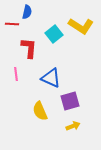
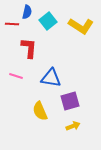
cyan square: moved 6 px left, 13 px up
pink line: moved 2 px down; rotated 64 degrees counterclockwise
blue triangle: rotated 15 degrees counterclockwise
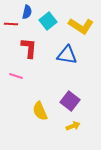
red line: moved 1 px left
blue triangle: moved 16 px right, 23 px up
purple square: rotated 36 degrees counterclockwise
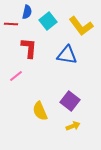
yellow L-shape: rotated 20 degrees clockwise
pink line: rotated 56 degrees counterclockwise
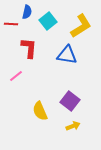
yellow L-shape: rotated 85 degrees counterclockwise
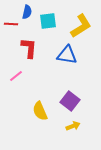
cyan square: rotated 30 degrees clockwise
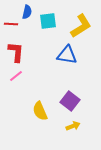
red L-shape: moved 13 px left, 4 px down
